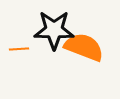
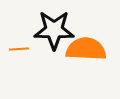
orange semicircle: moved 2 px right, 2 px down; rotated 18 degrees counterclockwise
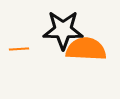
black star: moved 9 px right
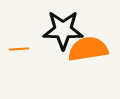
orange semicircle: moved 2 px right; rotated 12 degrees counterclockwise
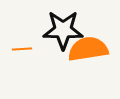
orange line: moved 3 px right
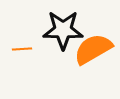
orange semicircle: moved 5 px right; rotated 21 degrees counterclockwise
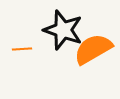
black star: rotated 18 degrees clockwise
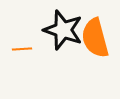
orange semicircle: moved 2 px right, 11 px up; rotated 75 degrees counterclockwise
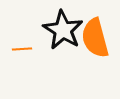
black star: rotated 12 degrees clockwise
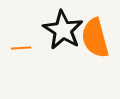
orange line: moved 1 px left, 1 px up
